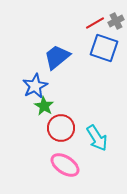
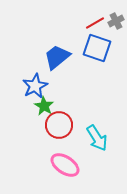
blue square: moved 7 px left
red circle: moved 2 px left, 3 px up
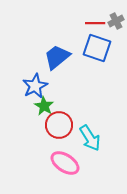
red line: rotated 30 degrees clockwise
cyan arrow: moved 7 px left
pink ellipse: moved 2 px up
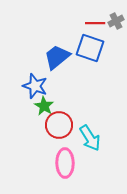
blue square: moved 7 px left
blue star: rotated 25 degrees counterclockwise
pink ellipse: rotated 56 degrees clockwise
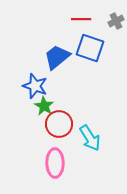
red line: moved 14 px left, 4 px up
red circle: moved 1 px up
pink ellipse: moved 10 px left
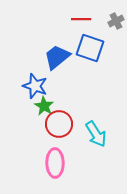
cyan arrow: moved 6 px right, 4 px up
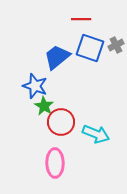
gray cross: moved 24 px down
red circle: moved 2 px right, 2 px up
cyan arrow: rotated 36 degrees counterclockwise
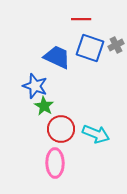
blue trapezoid: rotated 64 degrees clockwise
red circle: moved 7 px down
